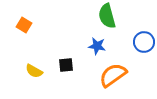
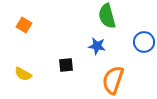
yellow semicircle: moved 11 px left, 3 px down
orange semicircle: moved 5 px down; rotated 36 degrees counterclockwise
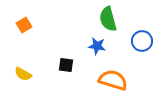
green semicircle: moved 1 px right, 3 px down
orange square: rotated 28 degrees clockwise
blue circle: moved 2 px left, 1 px up
black square: rotated 14 degrees clockwise
orange semicircle: rotated 88 degrees clockwise
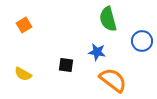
blue star: moved 6 px down
orange semicircle: rotated 20 degrees clockwise
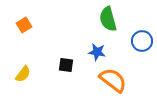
yellow semicircle: rotated 84 degrees counterclockwise
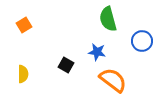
black square: rotated 21 degrees clockwise
yellow semicircle: rotated 36 degrees counterclockwise
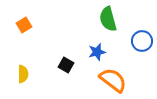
blue star: rotated 24 degrees counterclockwise
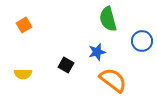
yellow semicircle: rotated 90 degrees clockwise
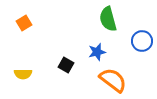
orange square: moved 2 px up
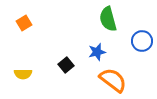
black square: rotated 21 degrees clockwise
